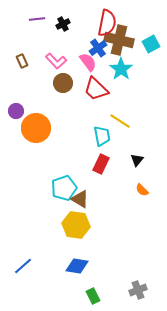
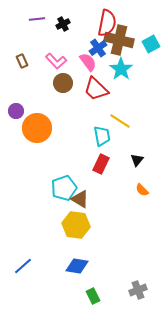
orange circle: moved 1 px right
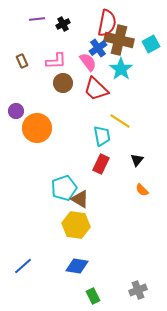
pink L-shape: rotated 50 degrees counterclockwise
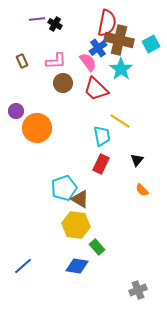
black cross: moved 8 px left; rotated 32 degrees counterclockwise
green rectangle: moved 4 px right, 49 px up; rotated 14 degrees counterclockwise
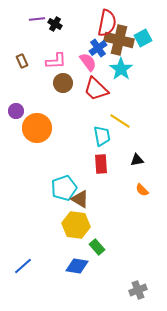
cyan square: moved 8 px left, 6 px up
black triangle: rotated 40 degrees clockwise
red rectangle: rotated 30 degrees counterclockwise
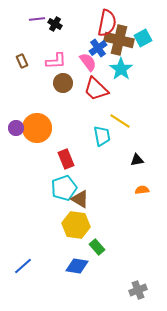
purple circle: moved 17 px down
red rectangle: moved 35 px left, 5 px up; rotated 18 degrees counterclockwise
orange semicircle: rotated 128 degrees clockwise
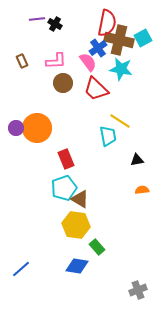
cyan star: rotated 25 degrees counterclockwise
cyan trapezoid: moved 6 px right
blue line: moved 2 px left, 3 px down
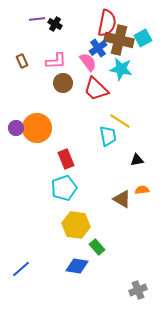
brown triangle: moved 42 px right
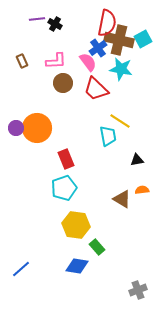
cyan square: moved 1 px down
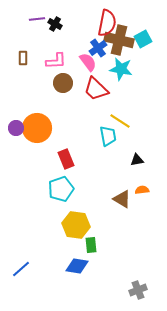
brown rectangle: moved 1 px right, 3 px up; rotated 24 degrees clockwise
cyan pentagon: moved 3 px left, 1 px down
green rectangle: moved 6 px left, 2 px up; rotated 35 degrees clockwise
